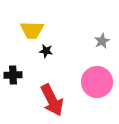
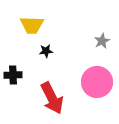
yellow trapezoid: moved 5 px up
black star: rotated 16 degrees counterclockwise
red arrow: moved 2 px up
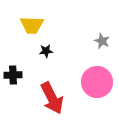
gray star: rotated 21 degrees counterclockwise
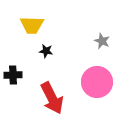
black star: rotated 16 degrees clockwise
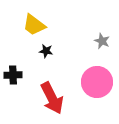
yellow trapezoid: moved 2 px right; rotated 35 degrees clockwise
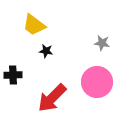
gray star: moved 2 px down; rotated 14 degrees counterclockwise
red arrow: rotated 72 degrees clockwise
